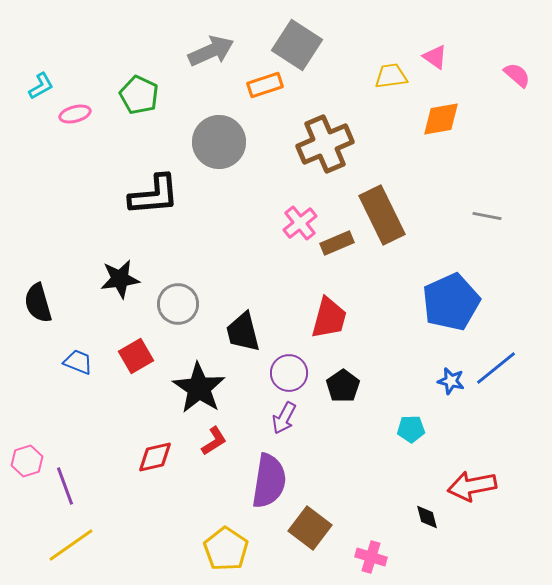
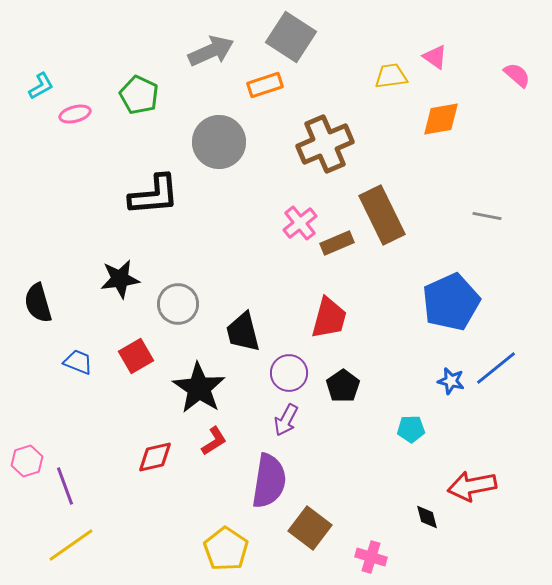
gray square at (297, 45): moved 6 px left, 8 px up
purple arrow at (284, 418): moved 2 px right, 2 px down
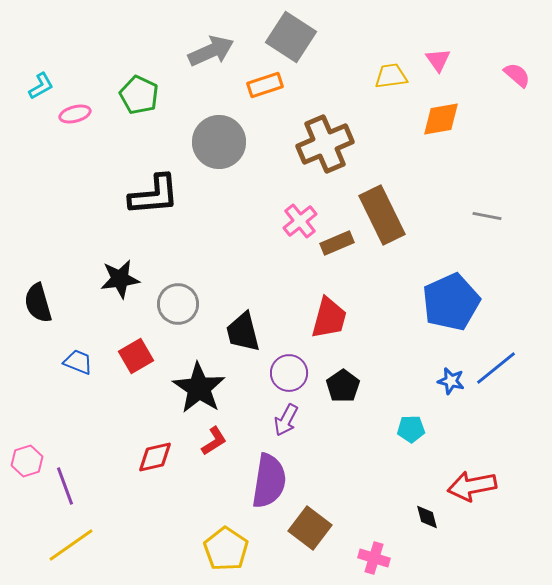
pink triangle at (435, 57): moved 3 px right, 3 px down; rotated 20 degrees clockwise
pink cross at (300, 223): moved 2 px up
pink cross at (371, 557): moved 3 px right, 1 px down
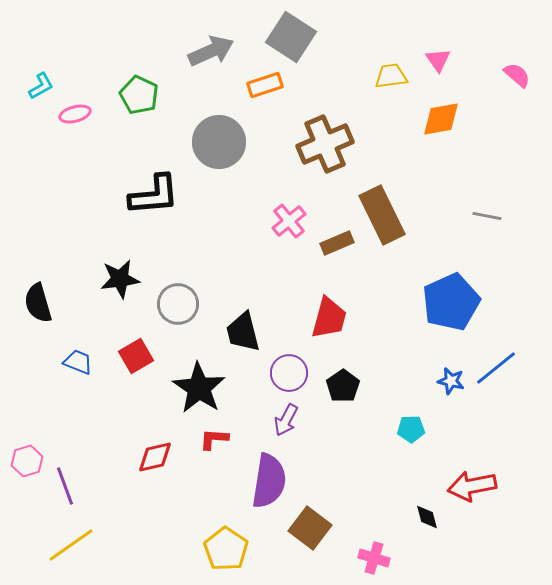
pink cross at (300, 221): moved 11 px left
red L-shape at (214, 441): moved 2 px up; rotated 144 degrees counterclockwise
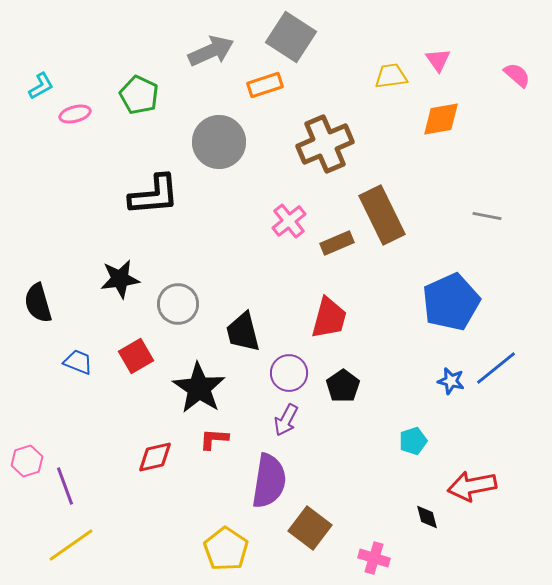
cyan pentagon at (411, 429): moved 2 px right, 12 px down; rotated 16 degrees counterclockwise
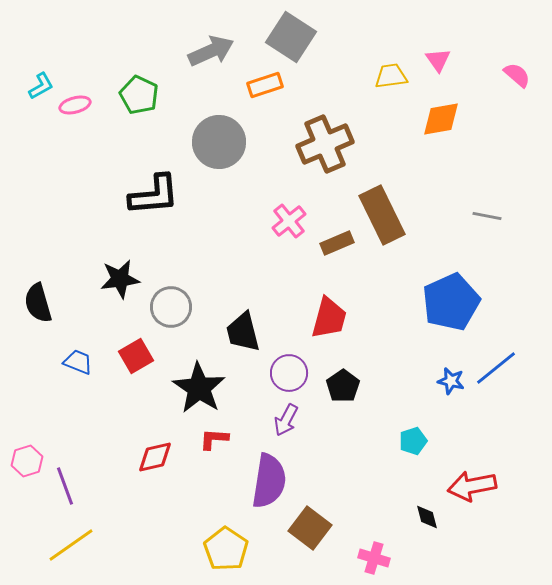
pink ellipse at (75, 114): moved 9 px up
gray circle at (178, 304): moved 7 px left, 3 px down
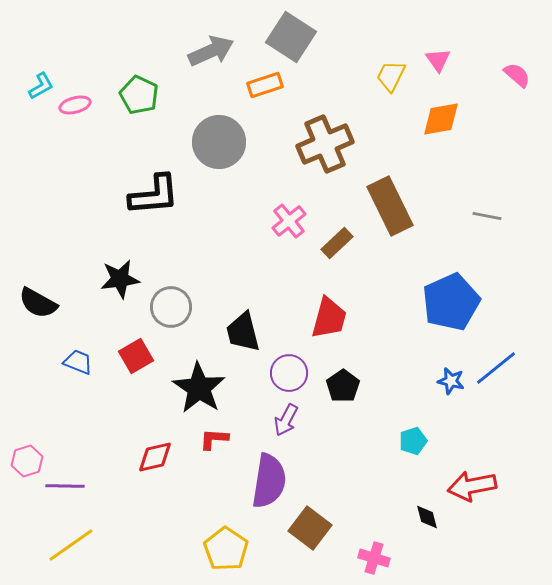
yellow trapezoid at (391, 76): rotated 56 degrees counterclockwise
brown rectangle at (382, 215): moved 8 px right, 9 px up
brown rectangle at (337, 243): rotated 20 degrees counterclockwise
black semicircle at (38, 303): rotated 45 degrees counterclockwise
purple line at (65, 486): rotated 69 degrees counterclockwise
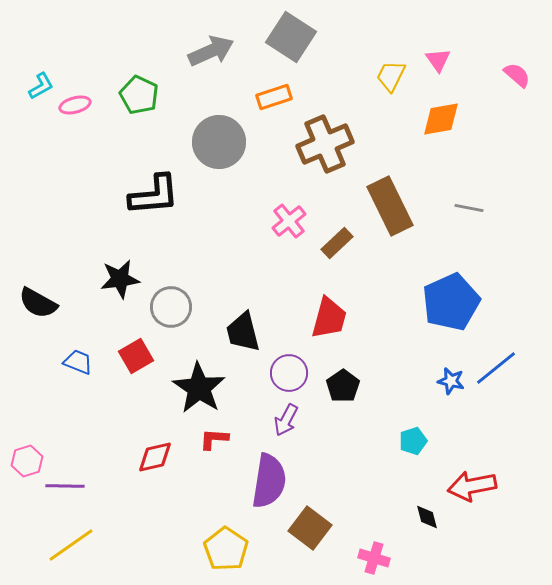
orange rectangle at (265, 85): moved 9 px right, 12 px down
gray line at (487, 216): moved 18 px left, 8 px up
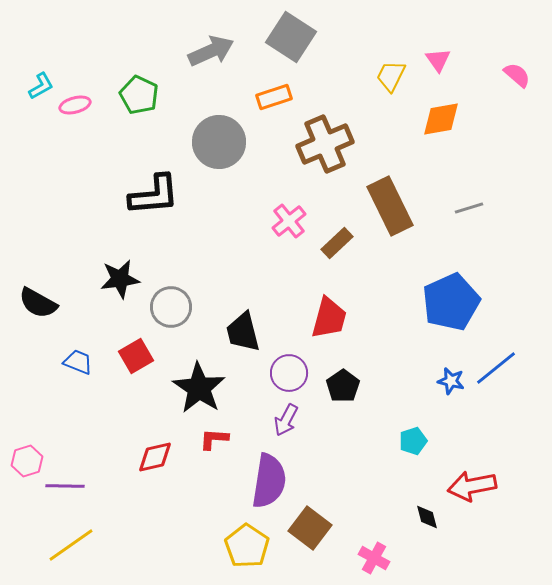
gray line at (469, 208): rotated 28 degrees counterclockwise
yellow pentagon at (226, 549): moved 21 px right, 3 px up
pink cross at (374, 558): rotated 12 degrees clockwise
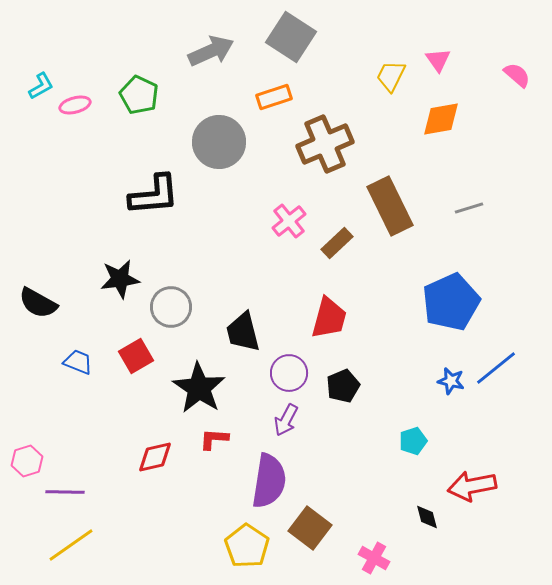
black pentagon at (343, 386): rotated 12 degrees clockwise
purple line at (65, 486): moved 6 px down
